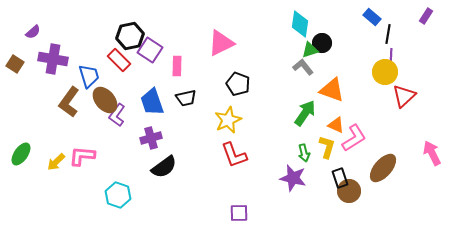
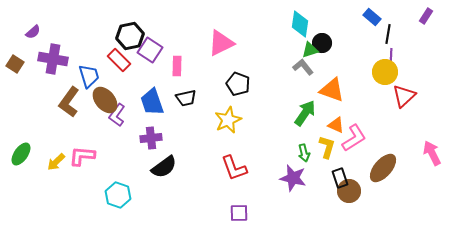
purple cross at (151, 138): rotated 10 degrees clockwise
red L-shape at (234, 155): moved 13 px down
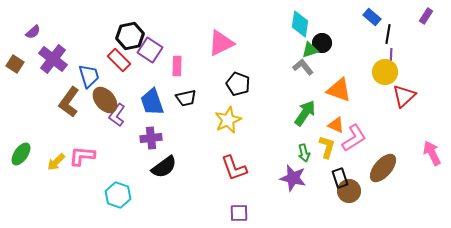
purple cross at (53, 59): rotated 28 degrees clockwise
orange triangle at (332, 90): moved 7 px right
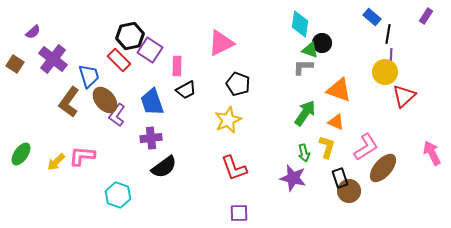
green triangle at (310, 50): rotated 36 degrees clockwise
gray L-shape at (303, 67): rotated 50 degrees counterclockwise
black trapezoid at (186, 98): moved 8 px up; rotated 15 degrees counterclockwise
orange triangle at (336, 125): moved 3 px up
pink L-shape at (354, 138): moved 12 px right, 9 px down
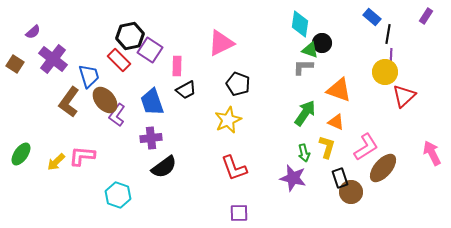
brown circle at (349, 191): moved 2 px right, 1 px down
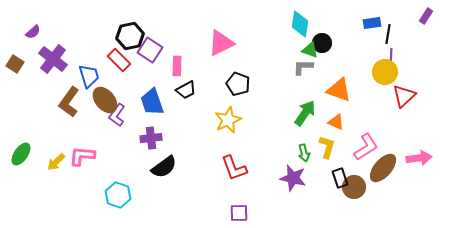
blue rectangle at (372, 17): moved 6 px down; rotated 48 degrees counterclockwise
pink arrow at (432, 153): moved 13 px left, 5 px down; rotated 110 degrees clockwise
brown circle at (351, 192): moved 3 px right, 5 px up
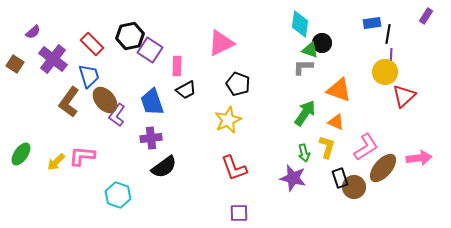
red rectangle at (119, 60): moved 27 px left, 16 px up
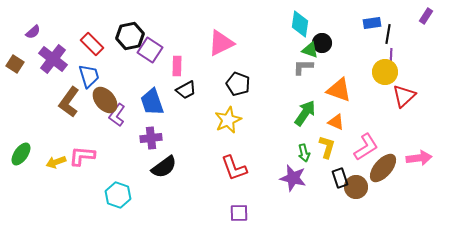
yellow arrow at (56, 162): rotated 24 degrees clockwise
brown circle at (354, 187): moved 2 px right
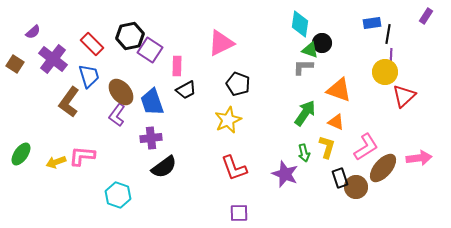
brown ellipse at (105, 100): moved 16 px right, 8 px up
purple star at (293, 178): moved 8 px left, 4 px up; rotated 8 degrees clockwise
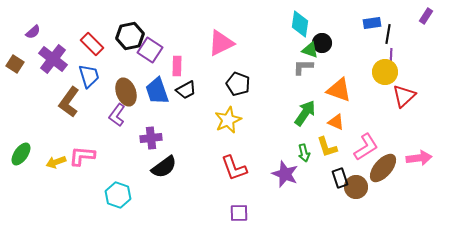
brown ellipse at (121, 92): moved 5 px right; rotated 20 degrees clockwise
blue trapezoid at (152, 102): moved 5 px right, 11 px up
yellow L-shape at (327, 147): rotated 145 degrees clockwise
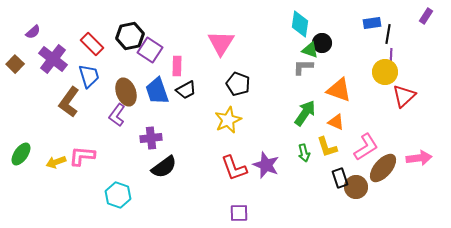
pink triangle at (221, 43): rotated 32 degrees counterclockwise
brown square at (15, 64): rotated 12 degrees clockwise
purple star at (285, 174): moved 19 px left, 9 px up
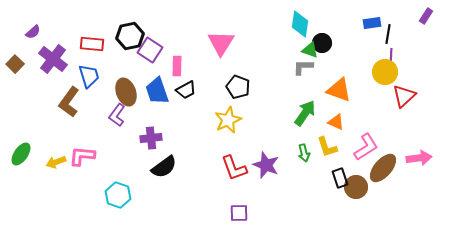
red rectangle at (92, 44): rotated 40 degrees counterclockwise
black pentagon at (238, 84): moved 3 px down
